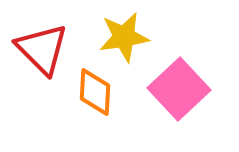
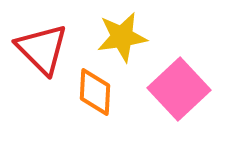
yellow star: moved 2 px left
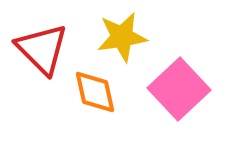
orange diamond: rotated 15 degrees counterclockwise
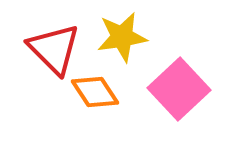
red triangle: moved 12 px right
orange diamond: rotated 21 degrees counterclockwise
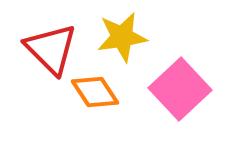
red triangle: moved 3 px left
pink square: moved 1 px right
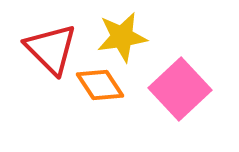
orange diamond: moved 5 px right, 7 px up
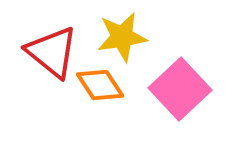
red triangle: moved 1 px right, 3 px down; rotated 6 degrees counterclockwise
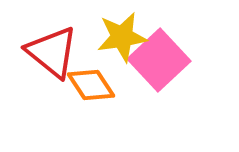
orange diamond: moved 9 px left
pink square: moved 21 px left, 29 px up
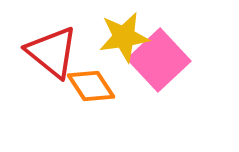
yellow star: moved 2 px right
orange diamond: moved 1 px down
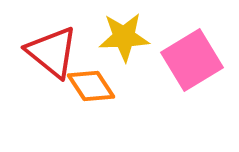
yellow star: rotated 6 degrees clockwise
pink square: moved 33 px right; rotated 12 degrees clockwise
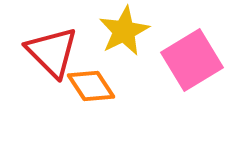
yellow star: moved 6 px up; rotated 24 degrees counterclockwise
red triangle: rotated 6 degrees clockwise
